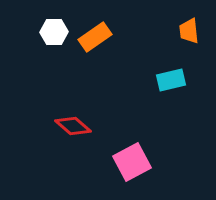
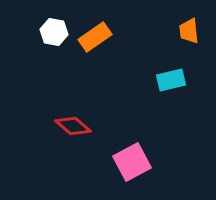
white hexagon: rotated 12 degrees clockwise
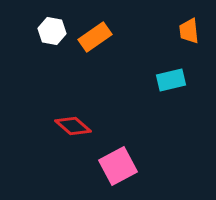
white hexagon: moved 2 px left, 1 px up
pink square: moved 14 px left, 4 px down
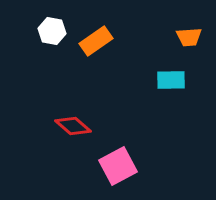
orange trapezoid: moved 6 px down; rotated 88 degrees counterclockwise
orange rectangle: moved 1 px right, 4 px down
cyan rectangle: rotated 12 degrees clockwise
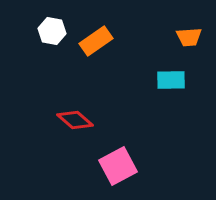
red diamond: moved 2 px right, 6 px up
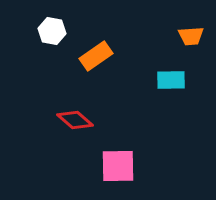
orange trapezoid: moved 2 px right, 1 px up
orange rectangle: moved 15 px down
pink square: rotated 27 degrees clockwise
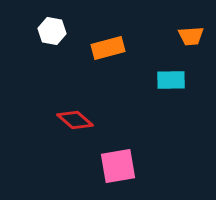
orange rectangle: moved 12 px right, 8 px up; rotated 20 degrees clockwise
pink square: rotated 9 degrees counterclockwise
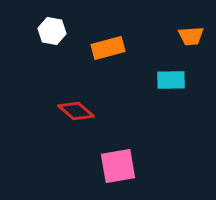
red diamond: moved 1 px right, 9 px up
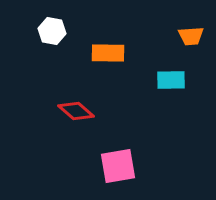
orange rectangle: moved 5 px down; rotated 16 degrees clockwise
